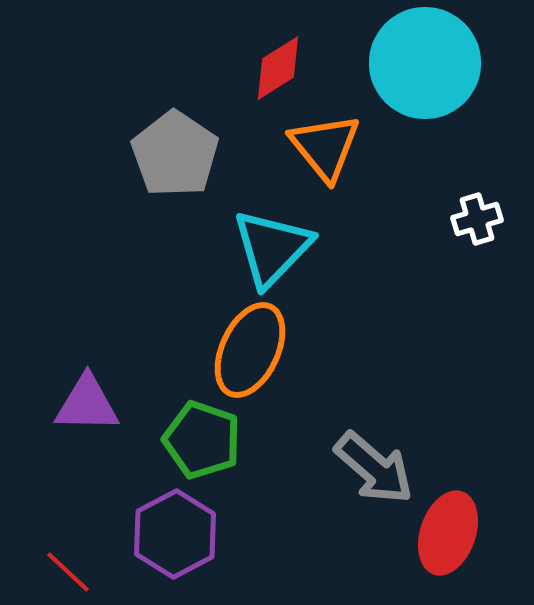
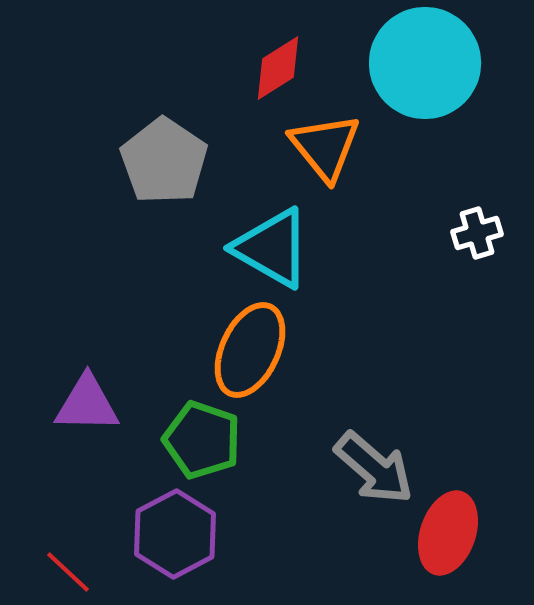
gray pentagon: moved 11 px left, 7 px down
white cross: moved 14 px down
cyan triangle: rotated 44 degrees counterclockwise
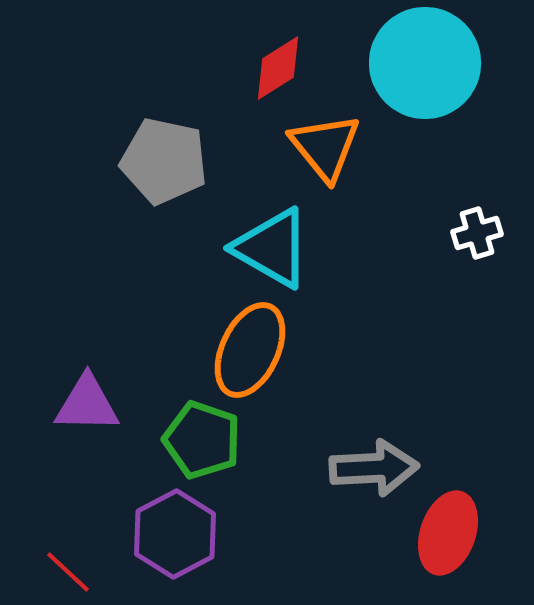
gray pentagon: rotated 22 degrees counterclockwise
gray arrow: rotated 44 degrees counterclockwise
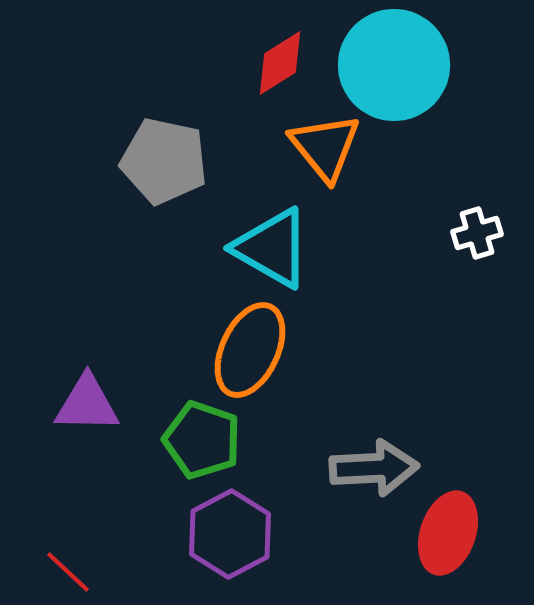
cyan circle: moved 31 px left, 2 px down
red diamond: moved 2 px right, 5 px up
purple hexagon: moved 55 px right
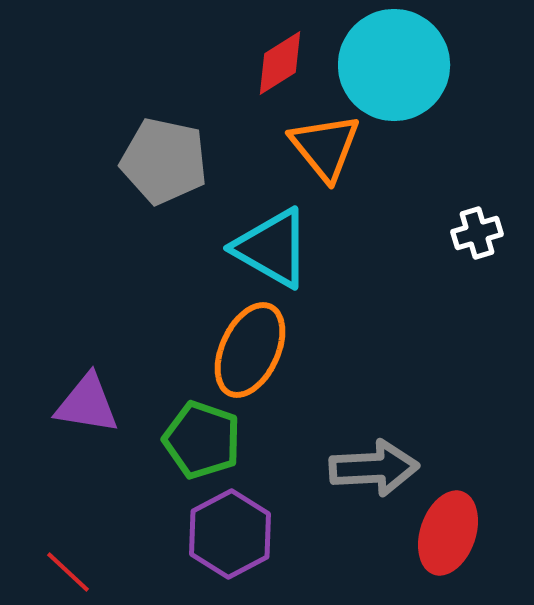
purple triangle: rotated 8 degrees clockwise
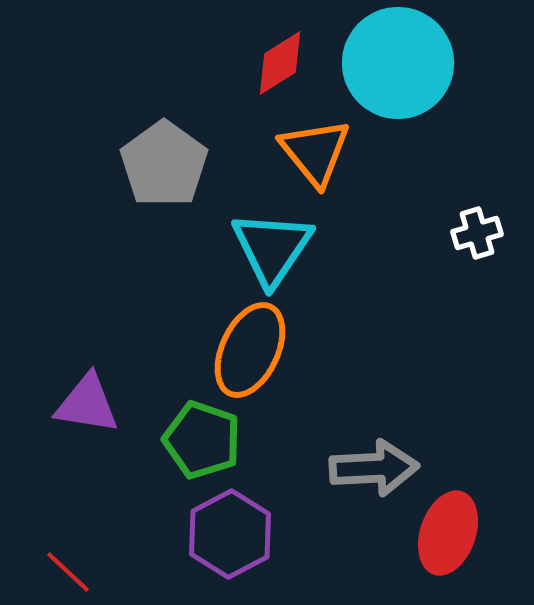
cyan circle: moved 4 px right, 2 px up
orange triangle: moved 10 px left, 5 px down
gray pentagon: moved 3 px down; rotated 24 degrees clockwise
cyan triangle: rotated 34 degrees clockwise
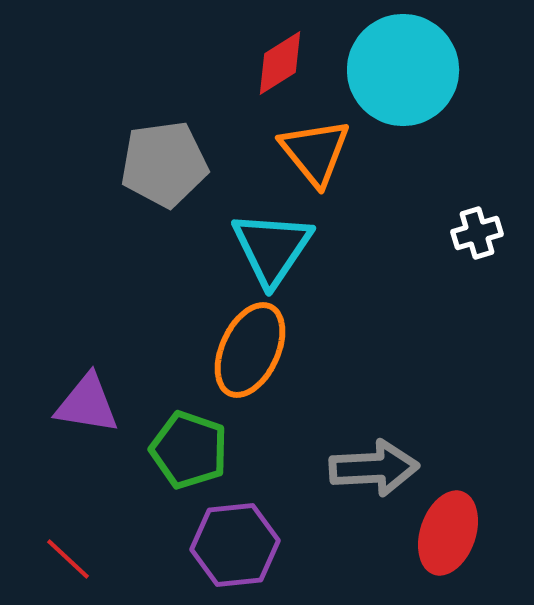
cyan circle: moved 5 px right, 7 px down
gray pentagon: rotated 28 degrees clockwise
green pentagon: moved 13 px left, 10 px down
purple hexagon: moved 5 px right, 11 px down; rotated 22 degrees clockwise
red line: moved 13 px up
